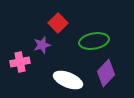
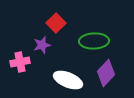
red square: moved 2 px left
green ellipse: rotated 8 degrees clockwise
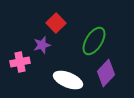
green ellipse: rotated 56 degrees counterclockwise
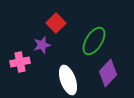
purple diamond: moved 2 px right
white ellipse: rotated 48 degrees clockwise
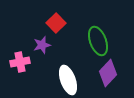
green ellipse: moved 4 px right; rotated 52 degrees counterclockwise
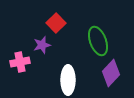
purple diamond: moved 3 px right
white ellipse: rotated 20 degrees clockwise
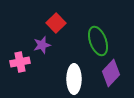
white ellipse: moved 6 px right, 1 px up
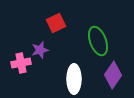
red square: rotated 18 degrees clockwise
purple star: moved 2 px left, 5 px down
pink cross: moved 1 px right, 1 px down
purple diamond: moved 2 px right, 2 px down; rotated 8 degrees counterclockwise
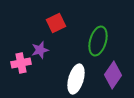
green ellipse: rotated 36 degrees clockwise
white ellipse: moved 2 px right; rotated 16 degrees clockwise
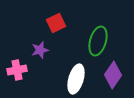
pink cross: moved 4 px left, 7 px down
